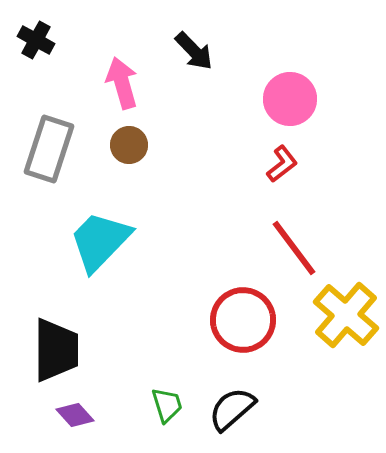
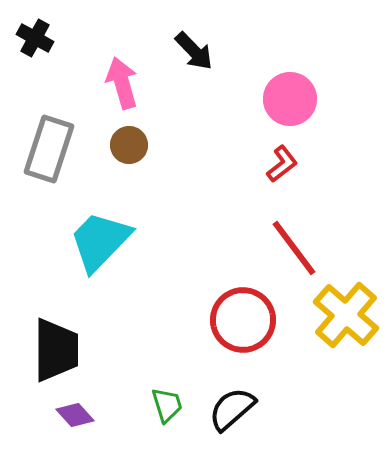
black cross: moved 1 px left, 2 px up
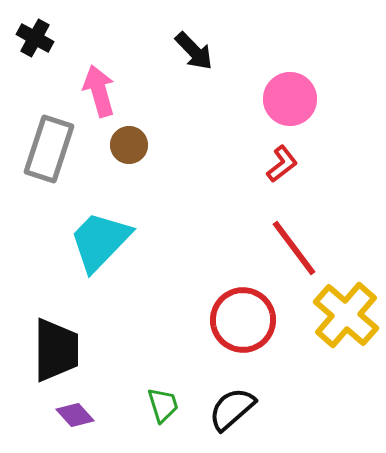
pink arrow: moved 23 px left, 8 px down
green trapezoid: moved 4 px left
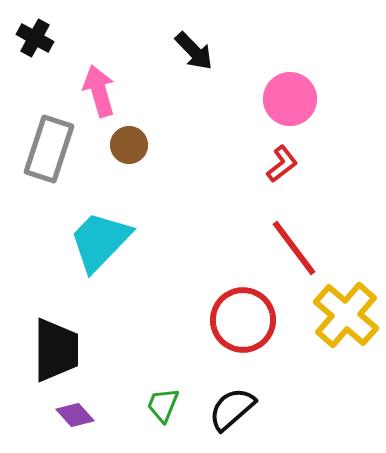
green trapezoid: rotated 141 degrees counterclockwise
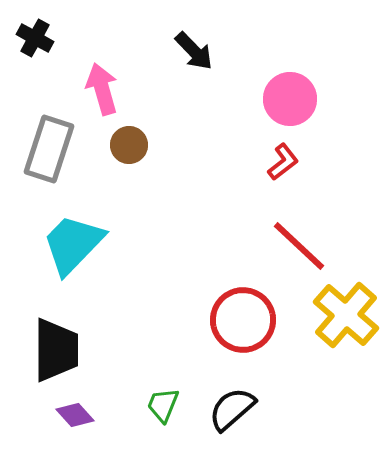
pink arrow: moved 3 px right, 2 px up
red L-shape: moved 1 px right, 2 px up
cyan trapezoid: moved 27 px left, 3 px down
red line: moved 5 px right, 2 px up; rotated 10 degrees counterclockwise
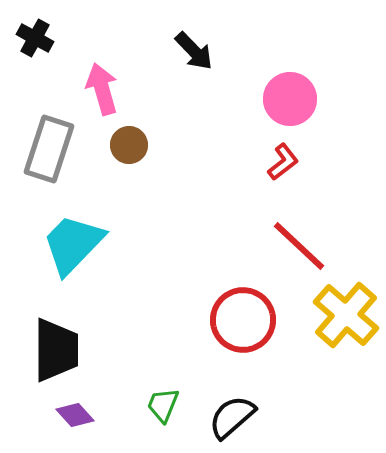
black semicircle: moved 8 px down
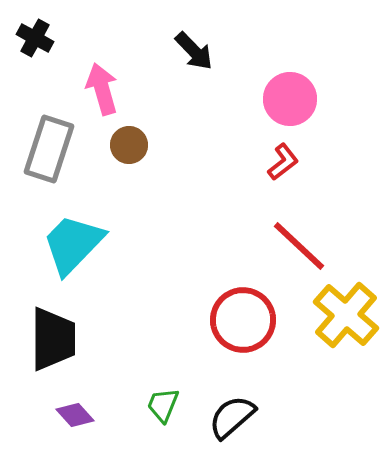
black trapezoid: moved 3 px left, 11 px up
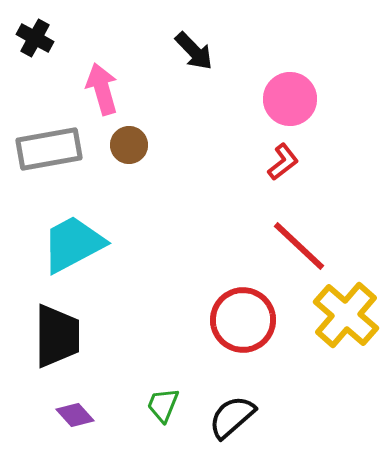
gray rectangle: rotated 62 degrees clockwise
cyan trapezoid: rotated 18 degrees clockwise
black trapezoid: moved 4 px right, 3 px up
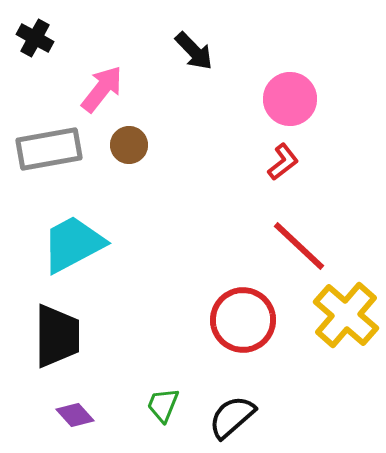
pink arrow: rotated 54 degrees clockwise
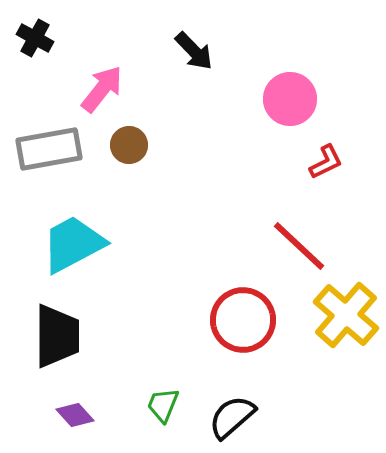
red L-shape: moved 43 px right; rotated 12 degrees clockwise
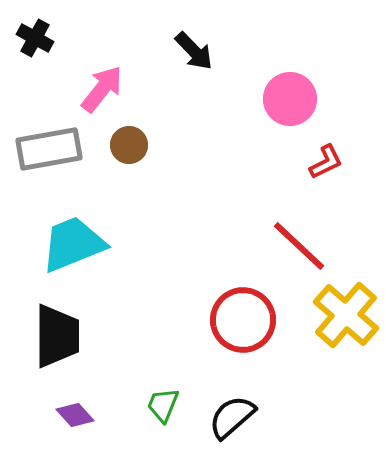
cyan trapezoid: rotated 6 degrees clockwise
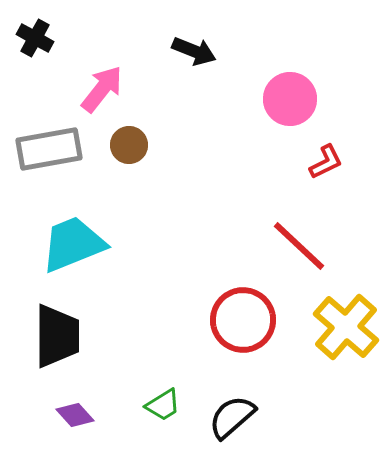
black arrow: rotated 24 degrees counterclockwise
yellow cross: moved 12 px down
green trapezoid: rotated 144 degrees counterclockwise
